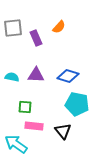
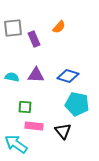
purple rectangle: moved 2 px left, 1 px down
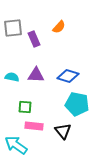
cyan arrow: moved 1 px down
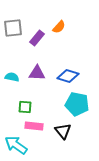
purple rectangle: moved 3 px right, 1 px up; rotated 63 degrees clockwise
purple triangle: moved 1 px right, 2 px up
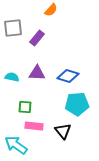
orange semicircle: moved 8 px left, 17 px up
cyan pentagon: rotated 15 degrees counterclockwise
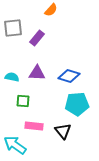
blue diamond: moved 1 px right
green square: moved 2 px left, 6 px up
cyan arrow: moved 1 px left
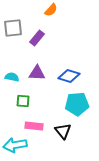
cyan arrow: rotated 45 degrees counterclockwise
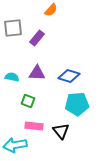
green square: moved 5 px right; rotated 16 degrees clockwise
black triangle: moved 2 px left
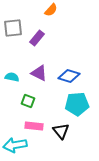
purple triangle: moved 2 px right; rotated 24 degrees clockwise
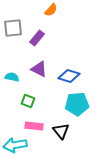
purple triangle: moved 4 px up
